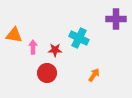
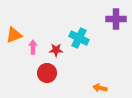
orange triangle: rotated 30 degrees counterclockwise
red star: moved 1 px right
orange arrow: moved 6 px right, 13 px down; rotated 112 degrees counterclockwise
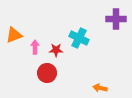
pink arrow: moved 2 px right
